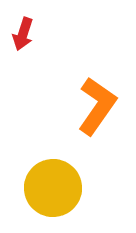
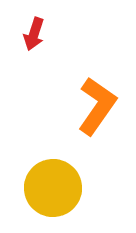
red arrow: moved 11 px right
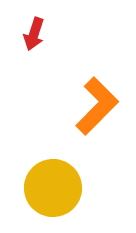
orange L-shape: rotated 10 degrees clockwise
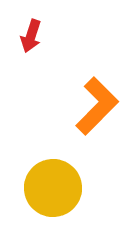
red arrow: moved 3 px left, 2 px down
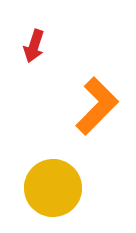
red arrow: moved 3 px right, 10 px down
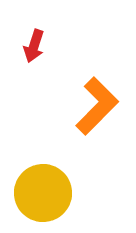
yellow circle: moved 10 px left, 5 px down
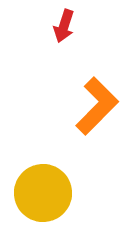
red arrow: moved 30 px right, 20 px up
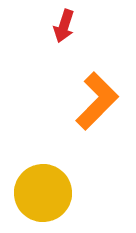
orange L-shape: moved 5 px up
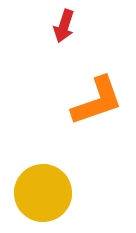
orange L-shape: rotated 26 degrees clockwise
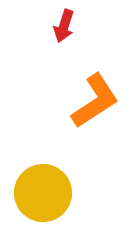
orange L-shape: moved 2 px left; rotated 14 degrees counterclockwise
